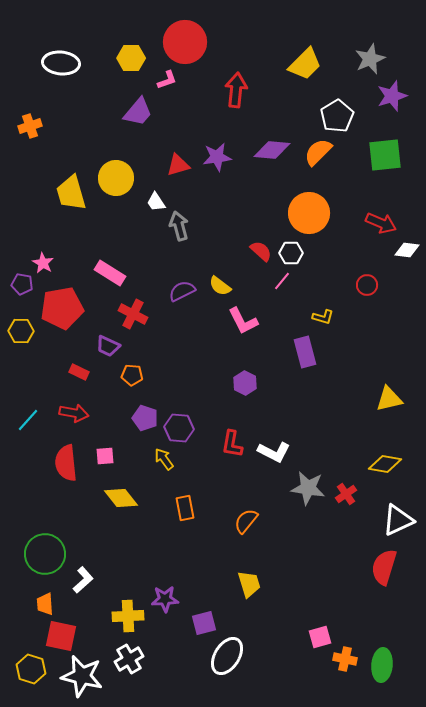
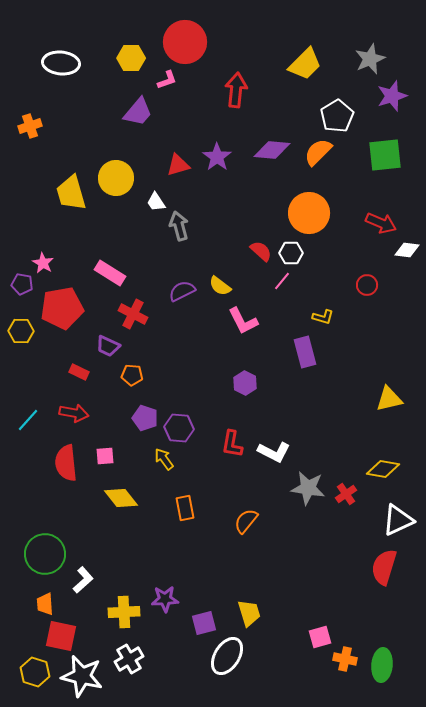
purple star at (217, 157): rotated 28 degrees counterclockwise
yellow diamond at (385, 464): moved 2 px left, 5 px down
yellow trapezoid at (249, 584): moved 29 px down
yellow cross at (128, 616): moved 4 px left, 4 px up
yellow hexagon at (31, 669): moved 4 px right, 3 px down
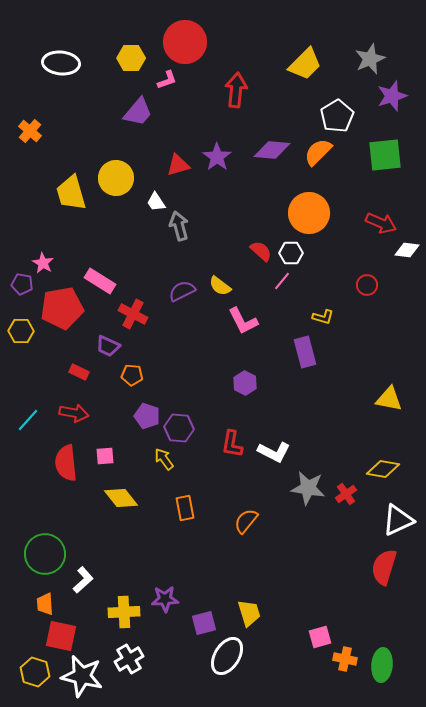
orange cross at (30, 126): moved 5 px down; rotated 30 degrees counterclockwise
pink rectangle at (110, 273): moved 10 px left, 8 px down
yellow triangle at (389, 399): rotated 24 degrees clockwise
purple pentagon at (145, 418): moved 2 px right, 2 px up
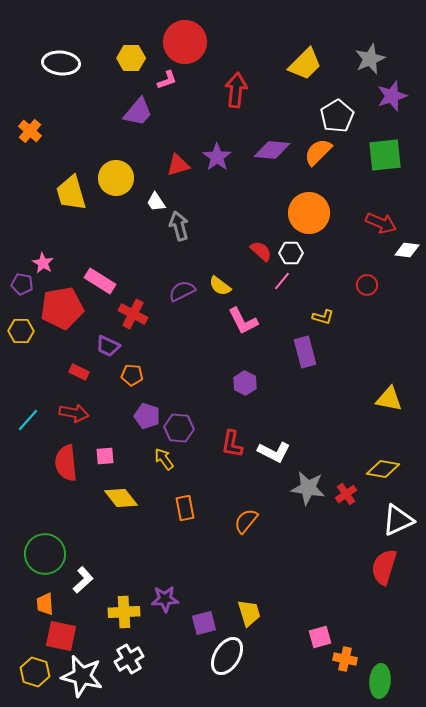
green ellipse at (382, 665): moved 2 px left, 16 px down
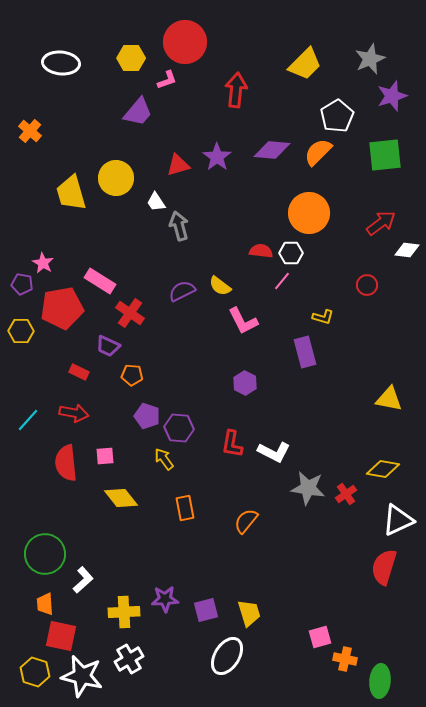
red arrow at (381, 223): rotated 60 degrees counterclockwise
red semicircle at (261, 251): rotated 35 degrees counterclockwise
red cross at (133, 314): moved 3 px left, 1 px up; rotated 8 degrees clockwise
purple square at (204, 623): moved 2 px right, 13 px up
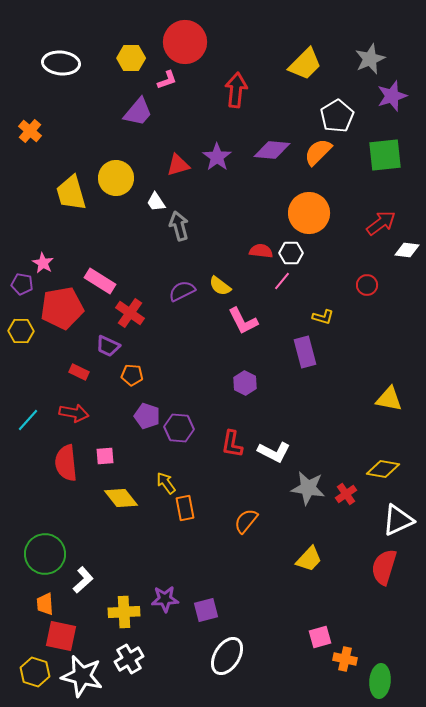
yellow arrow at (164, 459): moved 2 px right, 24 px down
yellow trapezoid at (249, 613): moved 60 px right, 54 px up; rotated 60 degrees clockwise
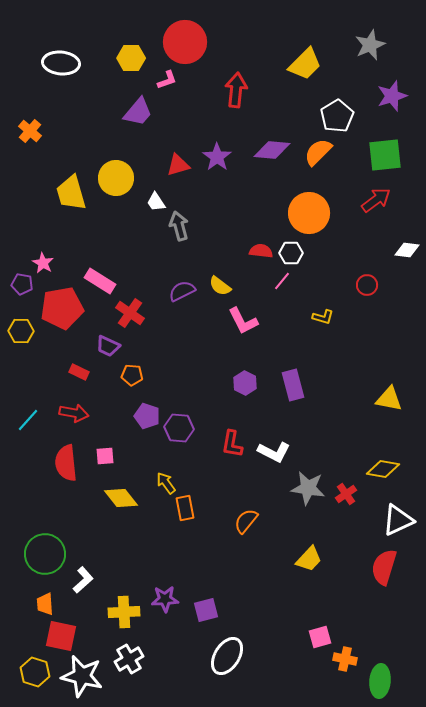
gray star at (370, 59): moved 14 px up
red arrow at (381, 223): moved 5 px left, 23 px up
purple rectangle at (305, 352): moved 12 px left, 33 px down
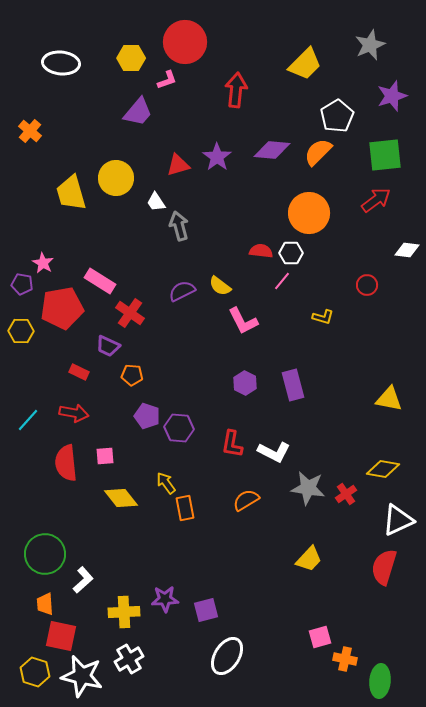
orange semicircle at (246, 521): moved 21 px up; rotated 20 degrees clockwise
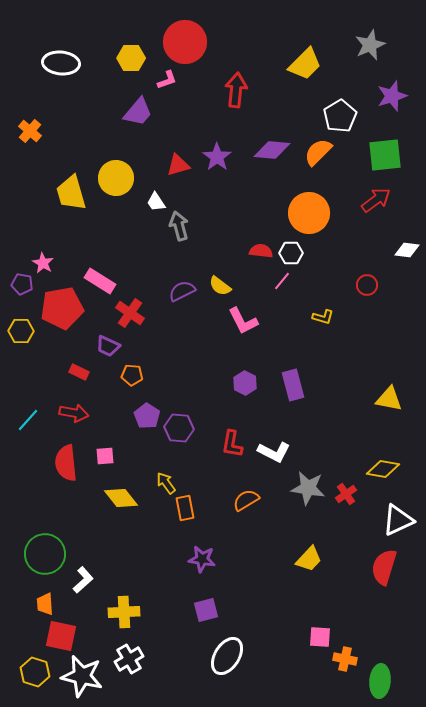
white pentagon at (337, 116): moved 3 px right
purple pentagon at (147, 416): rotated 15 degrees clockwise
purple star at (165, 599): moved 37 px right, 40 px up; rotated 12 degrees clockwise
pink square at (320, 637): rotated 20 degrees clockwise
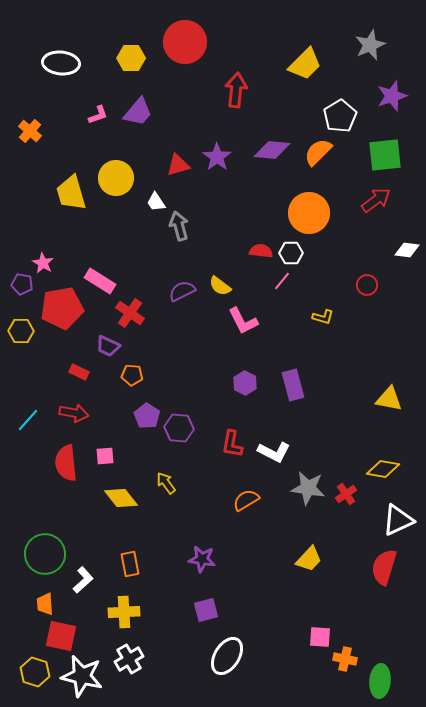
pink L-shape at (167, 80): moved 69 px left, 35 px down
orange rectangle at (185, 508): moved 55 px left, 56 px down
